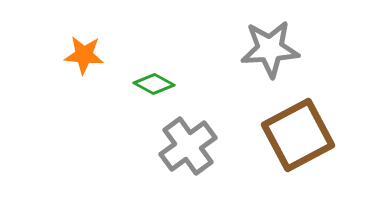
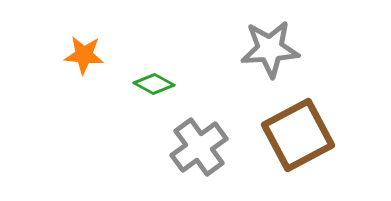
gray cross: moved 11 px right, 1 px down
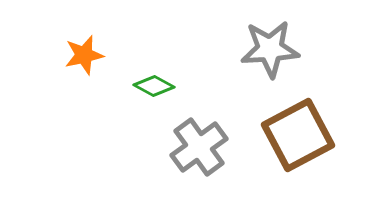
orange star: rotated 18 degrees counterclockwise
green diamond: moved 2 px down
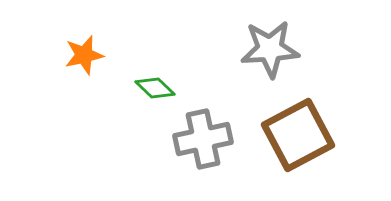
green diamond: moved 1 px right, 2 px down; rotated 15 degrees clockwise
gray cross: moved 4 px right, 8 px up; rotated 24 degrees clockwise
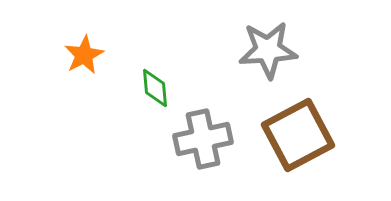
gray star: moved 2 px left, 1 px down
orange star: rotated 15 degrees counterclockwise
green diamond: rotated 42 degrees clockwise
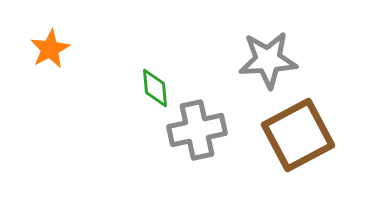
gray star: moved 10 px down
orange star: moved 34 px left, 6 px up
gray cross: moved 6 px left, 9 px up
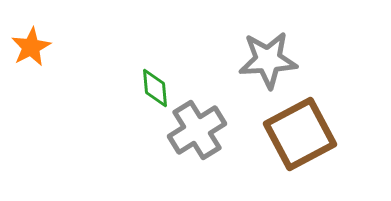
orange star: moved 19 px left, 2 px up
gray cross: rotated 20 degrees counterclockwise
brown square: moved 2 px right, 1 px up
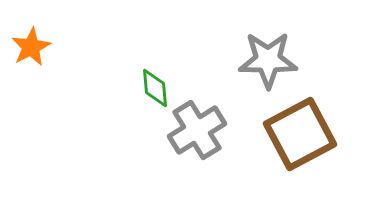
gray star: rotated 4 degrees clockwise
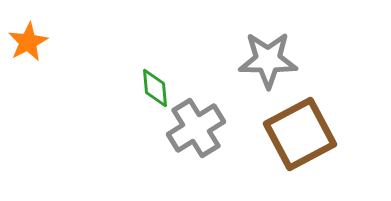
orange star: moved 3 px left, 5 px up
gray cross: moved 1 px left, 2 px up
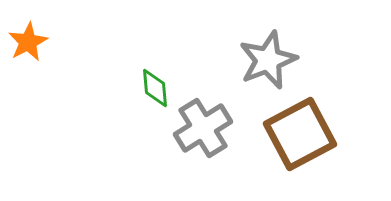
gray star: rotated 22 degrees counterclockwise
gray cross: moved 7 px right
